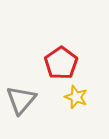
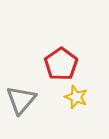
red pentagon: moved 1 px down
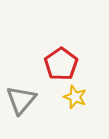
yellow star: moved 1 px left
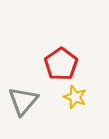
gray triangle: moved 2 px right, 1 px down
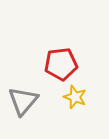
red pentagon: rotated 28 degrees clockwise
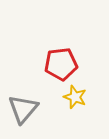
gray triangle: moved 8 px down
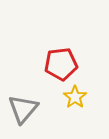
yellow star: rotated 15 degrees clockwise
